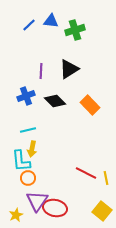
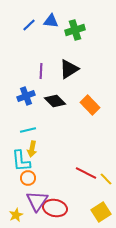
yellow line: moved 1 px down; rotated 32 degrees counterclockwise
yellow square: moved 1 px left, 1 px down; rotated 18 degrees clockwise
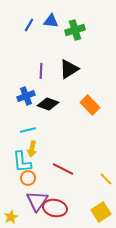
blue line: rotated 16 degrees counterclockwise
black diamond: moved 7 px left, 3 px down; rotated 25 degrees counterclockwise
cyan L-shape: moved 1 px right, 1 px down
red line: moved 23 px left, 4 px up
yellow star: moved 5 px left, 2 px down
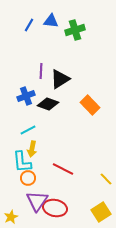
black triangle: moved 9 px left, 10 px down
cyan line: rotated 14 degrees counterclockwise
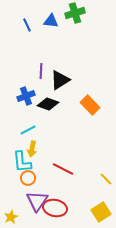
blue line: moved 2 px left; rotated 56 degrees counterclockwise
green cross: moved 17 px up
black triangle: moved 1 px down
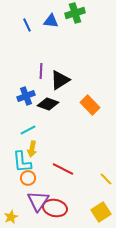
purple triangle: moved 1 px right
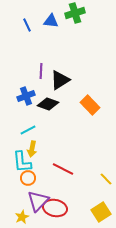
purple triangle: rotated 10 degrees clockwise
yellow star: moved 11 px right
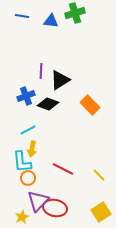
blue line: moved 5 px left, 9 px up; rotated 56 degrees counterclockwise
yellow line: moved 7 px left, 4 px up
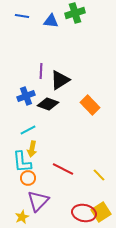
red ellipse: moved 29 px right, 5 px down
